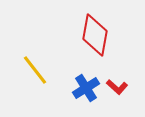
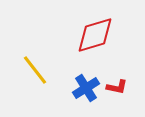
red diamond: rotated 63 degrees clockwise
red L-shape: rotated 30 degrees counterclockwise
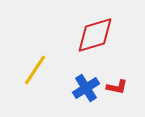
yellow line: rotated 72 degrees clockwise
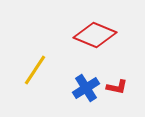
red diamond: rotated 39 degrees clockwise
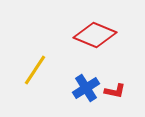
red L-shape: moved 2 px left, 4 px down
